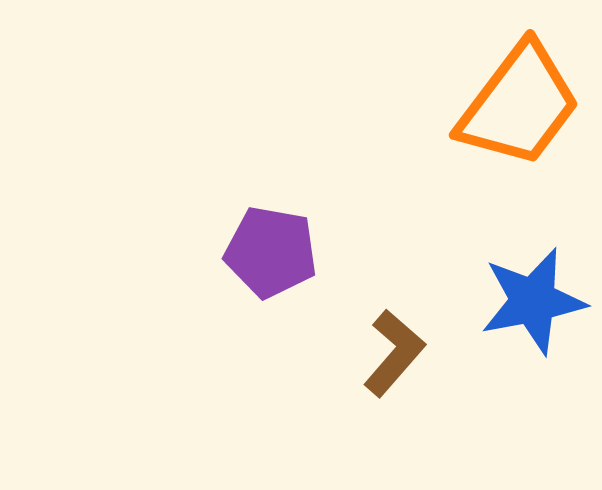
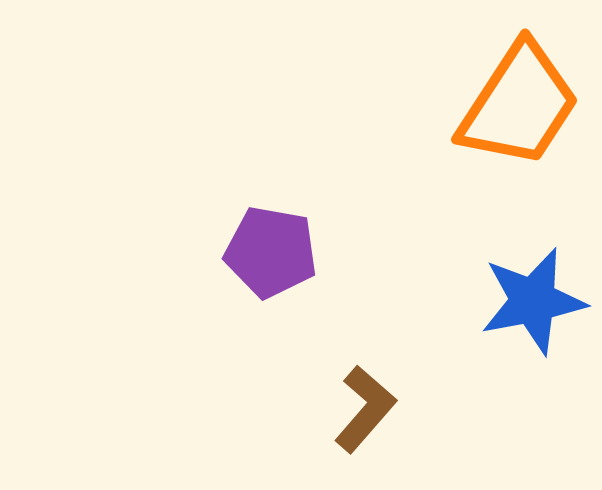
orange trapezoid: rotated 4 degrees counterclockwise
brown L-shape: moved 29 px left, 56 px down
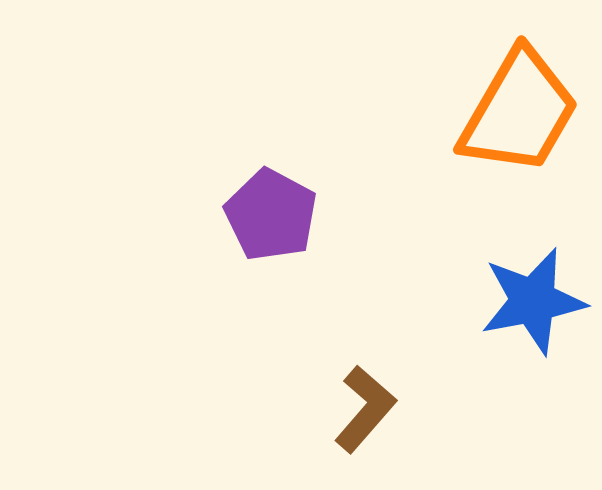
orange trapezoid: moved 7 px down; rotated 3 degrees counterclockwise
purple pentagon: moved 37 px up; rotated 18 degrees clockwise
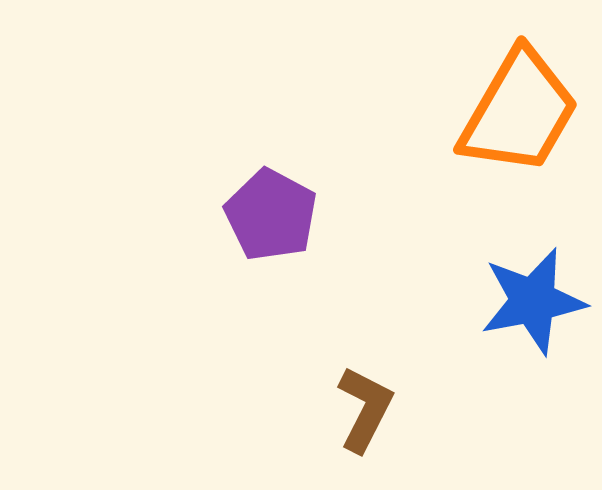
brown L-shape: rotated 14 degrees counterclockwise
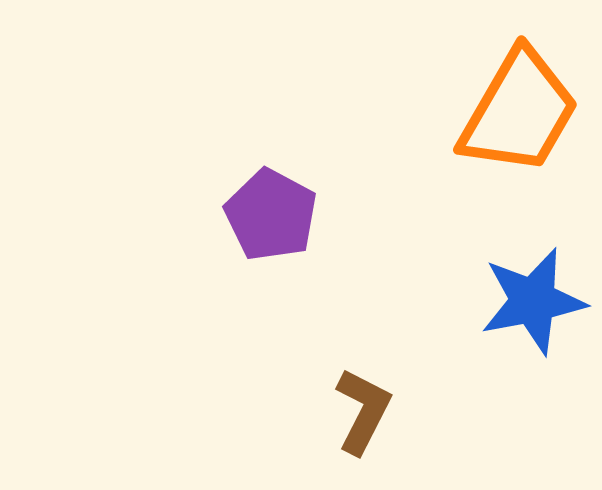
brown L-shape: moved 2 px left, 2 px down
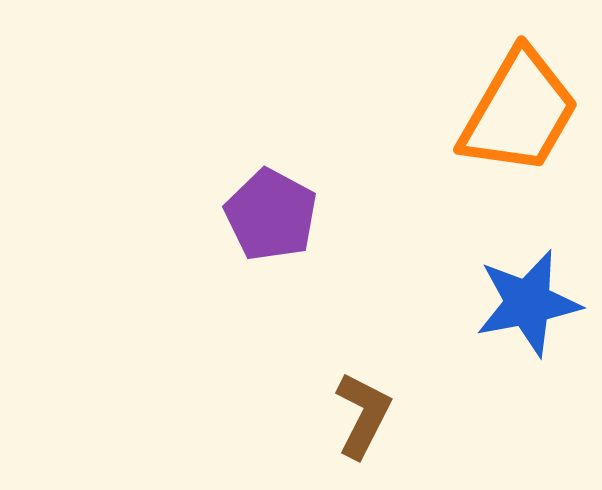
blue star: moved 5 px left, 2 px down
brown L-shape: moved 4 px down
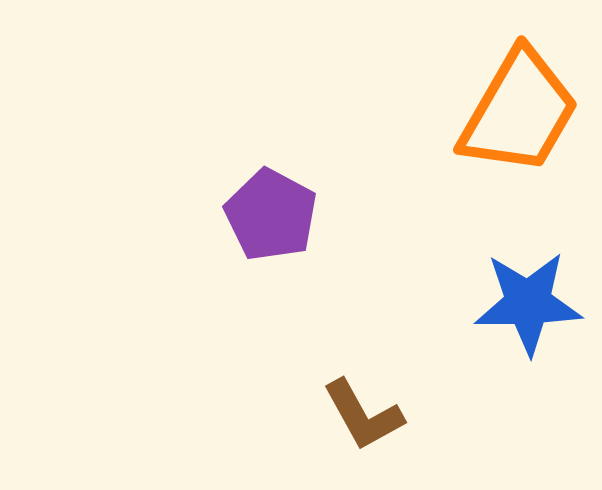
blue star: rotated 10 degrees clockwise
brown L-shape: rotated 124 degrees clockwise
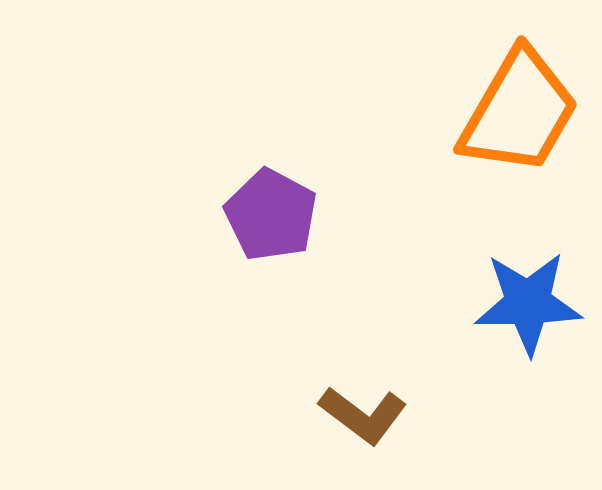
brown L-shape: rotated 24 degrees counterclockwise
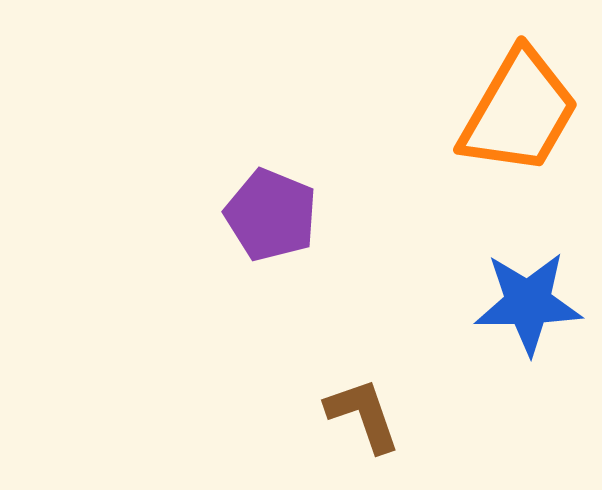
purple pentagon: rotated 6 degrees counterclockwise
brown L-shape: rotated 146 degrees counterclockwise
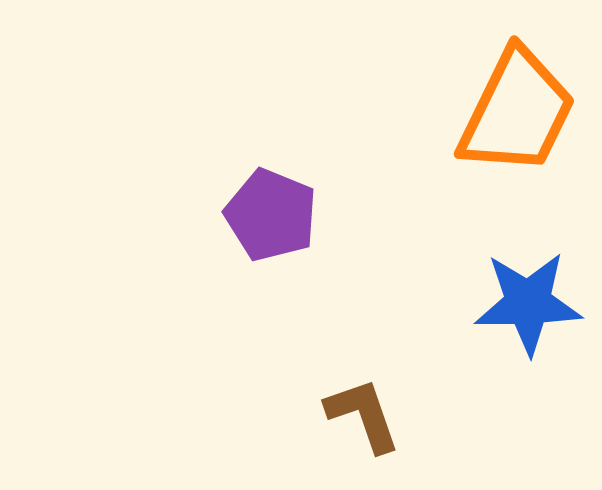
orange trapezoid: moved 2 px left; rotated 4 degrees counterclockwise
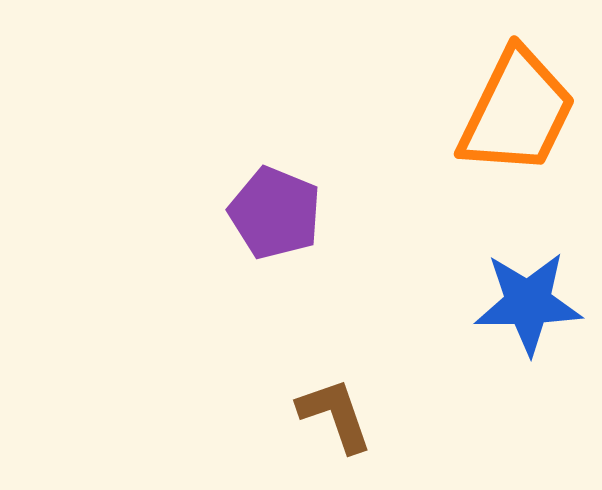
purple pentagon: moved 4 px right, 2 px up
brown L-shape: moved 28 px left
